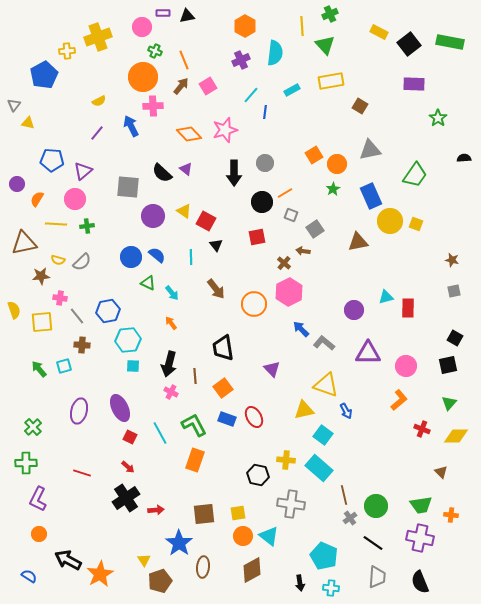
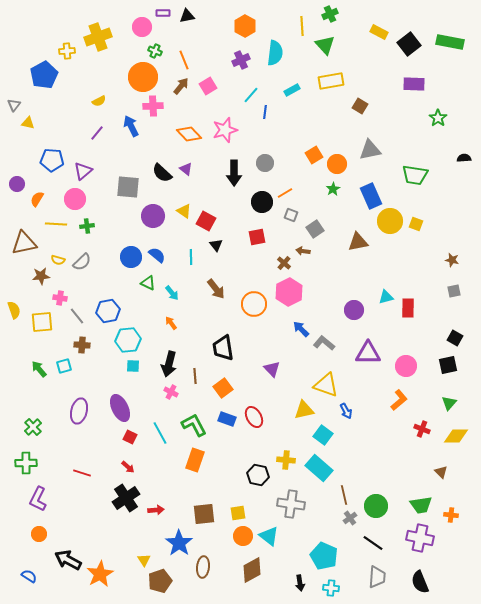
green trapezoid at (415, 175): rotated 64 degrees clockwise
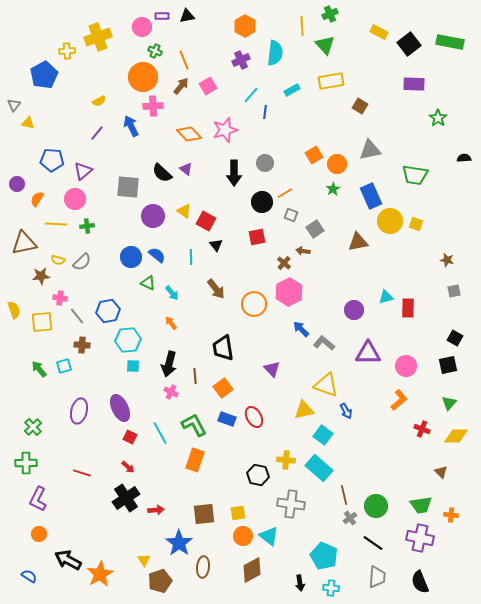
purple rectangle at (163, 13): moved 1 px left, 3 px down
brown star at (452, 260): moved 5 px left
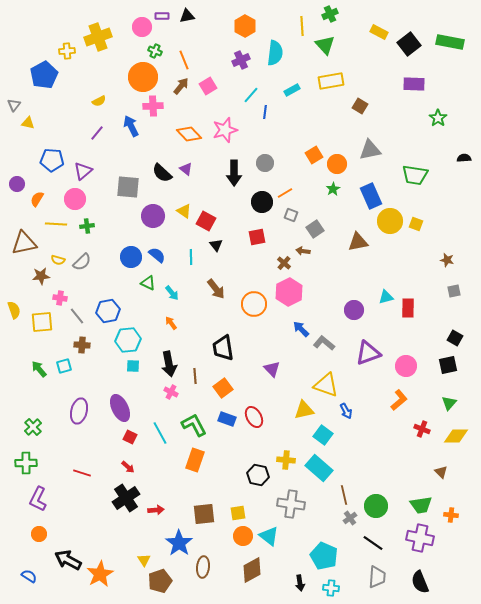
purple triangle at (368, 353): rotated 20 degrees counterclockwise
black arrow at (169, 364): rotated 25 degrees counterclockwise
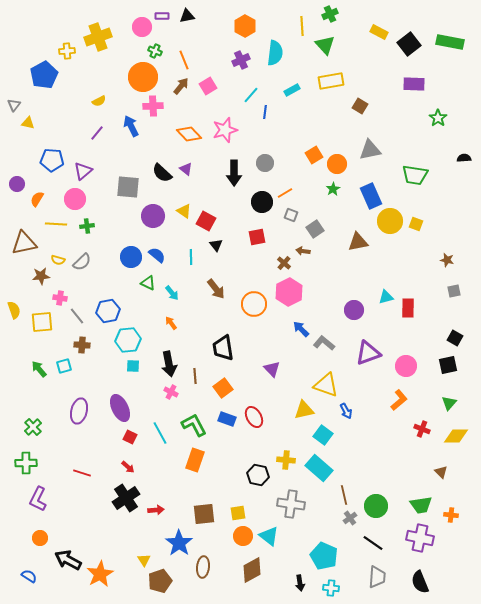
orange circle at (39, 534): moved 1 px right, 4 px down
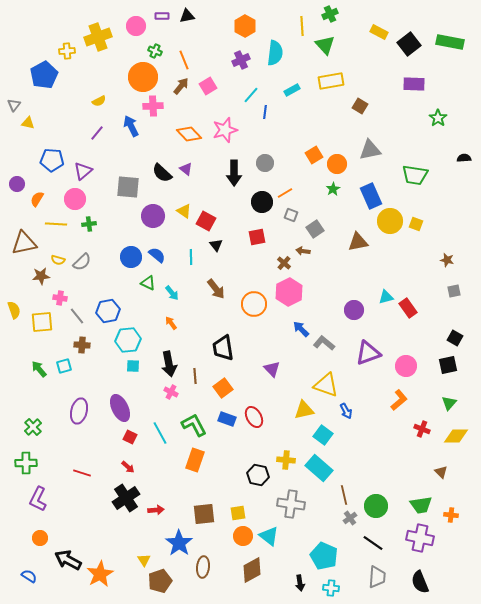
pink circle at (142, 27): moved 6 px left, 1 px up
green cross at (87, 226): moved 2 px right, 2 px up
red rectangle at (408, 308): rotated 36 degrees counterclockwise
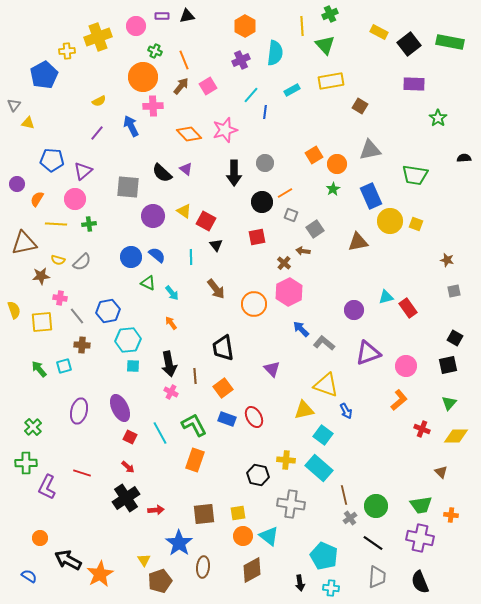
purple L-shape at (38, 499): moved 9 px right, 12 px up
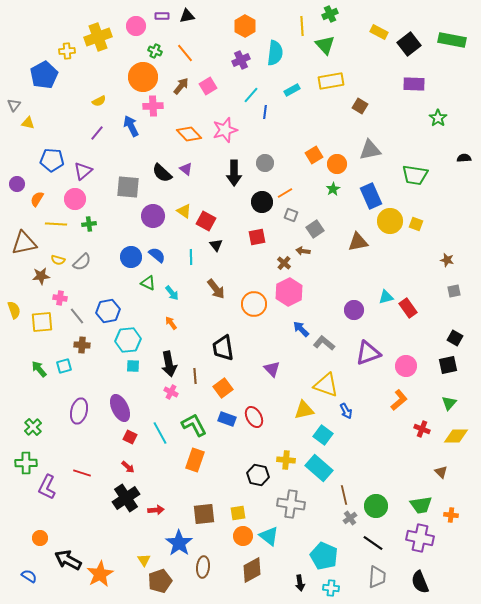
green rectangle at (450, 42): moved 2 px right, 2 px up
orange line at (184, 60): moved 1 px right, 7 px up; rotated 18 degrees counterclockwise
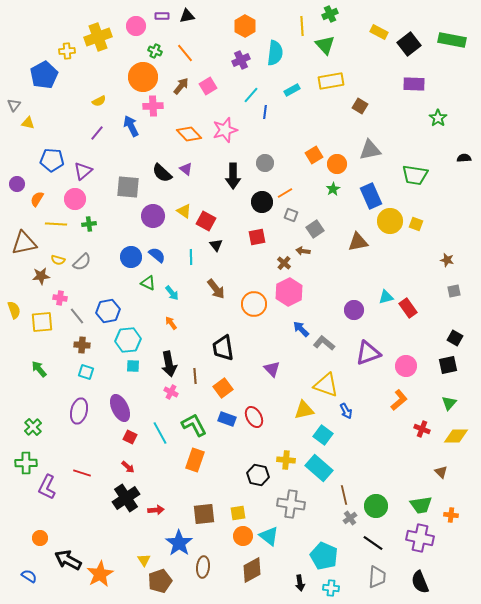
black arrow at (234, 173): moved 1 px left, 3 px down
cyan square at (64, 366): moved 22 px right, 6 px down; rotated 35 degrees clockwise
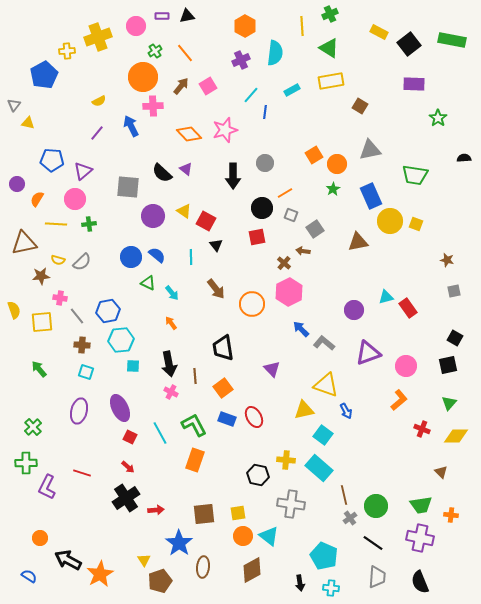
green triangle at (325, 45): moved 4 px right, 3 px down; rotated 15 degrees counterclockwise
green cross at (155, 51): rotated 32 degrees clockwise
black circle at (262, 202): moved 6 px down
orange circle at (254, 304): moved 2 px left
cyan hexagon at (128, 340): moved 7 px left
